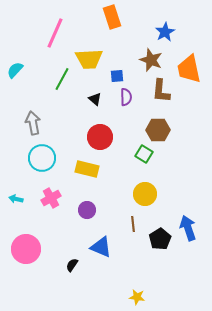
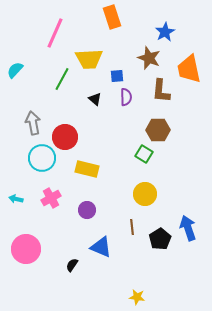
brown star: moved 2 px left, 2 px up
red circle: moved 35 px left
brown line: moved 1 px left, 3 px down
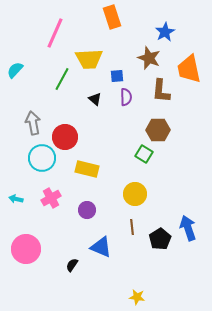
yellow circle: moved 10 px left
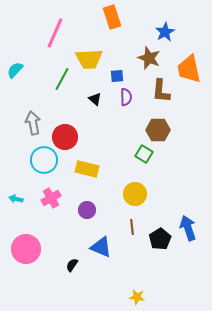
cyan circle: moved 2 px right, 2 px down
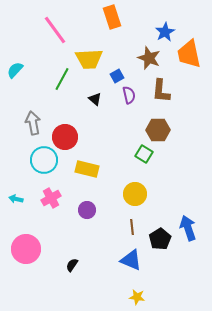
pink line: moved 3 px up; rotated 60 degrees counterclockwise
orange trapezoid: moved 15 px up
blue square: rotated 24 degrees counterclockwise
purple semicircle: moved 3 px right, 2 px up; rotated 12 degrees counterclockwise
blue triangle: moved 30 px right, 13 px down
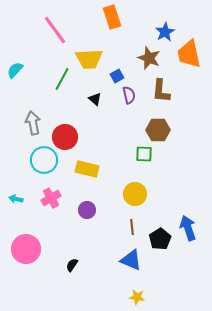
green square: rotated 30 degrees counterclockwise
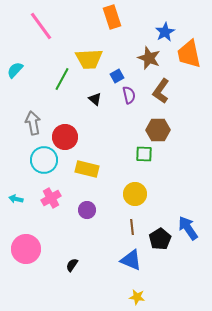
pink line: moved 14 px left, 4 px up
brown L-shape: rotated 30 degrees clockwise
blue arrow: rotated 15 degrees counterclockwise
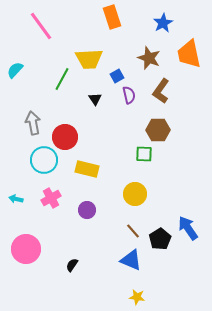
blue star: moved 2 px left, 9 px up
black triangle: rotated 16 degrees clockwise
brown line: moved 1 px right, 4 px down; rotated 35 degrees counterclockwise
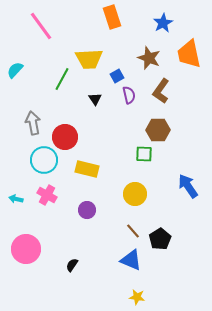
pink cross: moved 4 px left, 3 px up; rotated 30 degrees counterclockwise
blue arrow: moved 42 px up
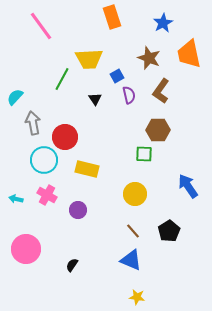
cyan semicircle: moved 27 px down
purple circle: moved 9 px left
black pentagon: moved 9 px right, 8 px up
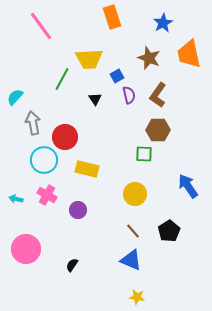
brown L-shape: moved 3 px left, 4 px down
